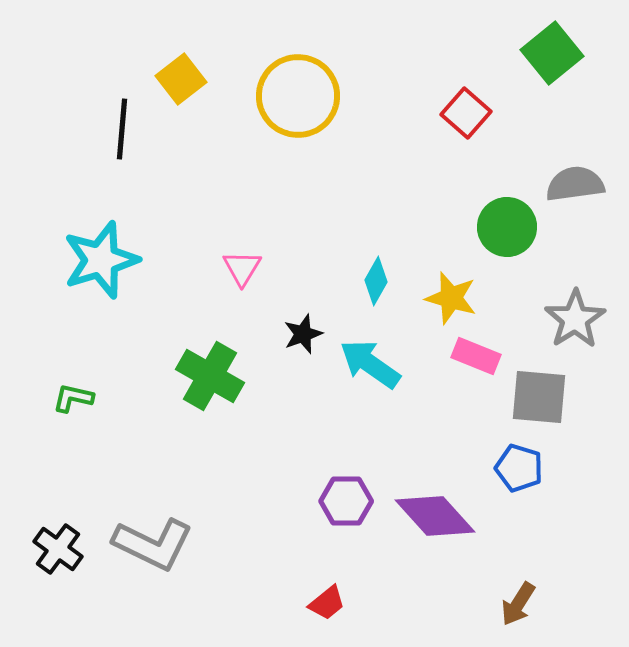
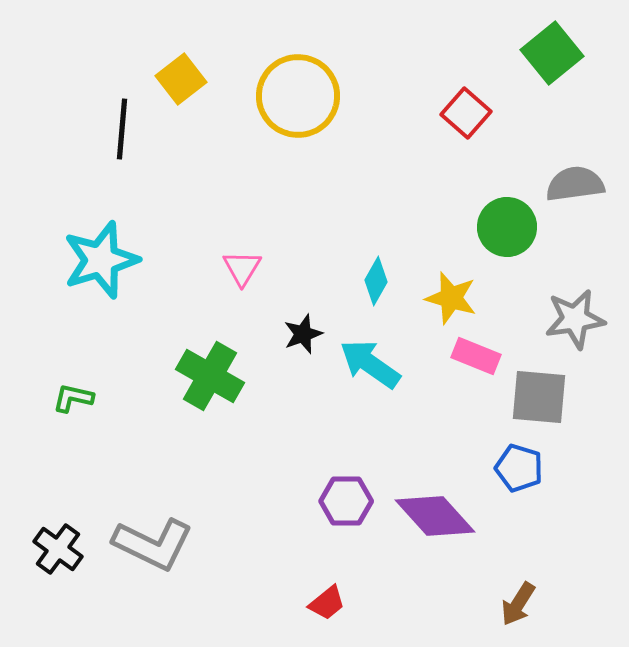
gray star: rotated 24 degrees clockwise
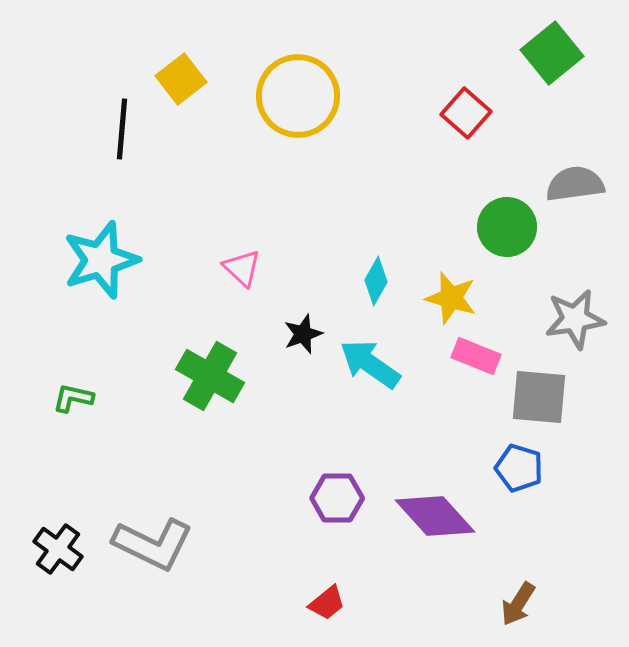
pink triangle: rotated 18 degrees counterclockwise
purple hexagon: moved 9 px left, 3 px up
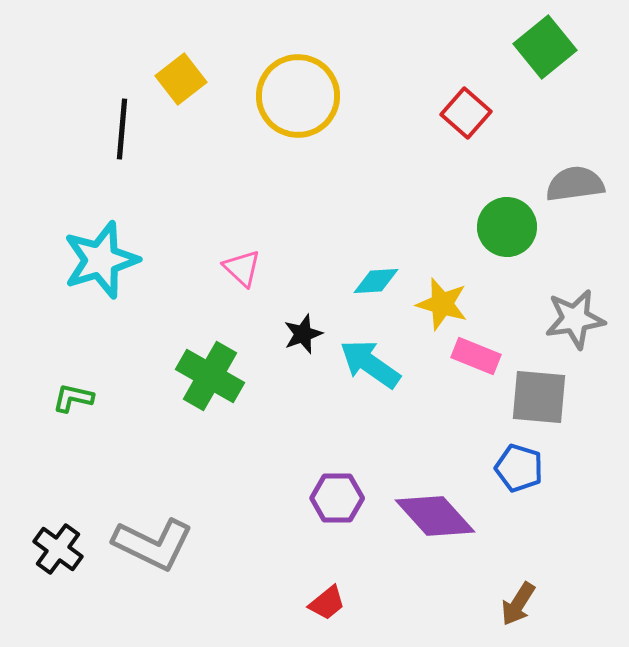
green square: moved 7 px left, 6 px up
cyan diamond: rotated 57 degrees clockwise
yellow star: moved 9 px left, 6 px down
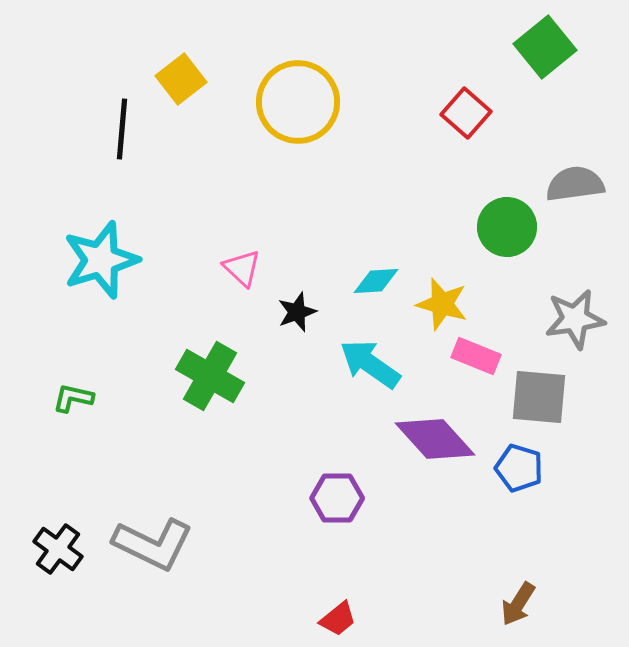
yellow circle: moved 6 px down
black star: moved 6 px left, 22 px up
purple diamond: moved 77 px up
red trapezoid: moved 11 px right, 16 px down
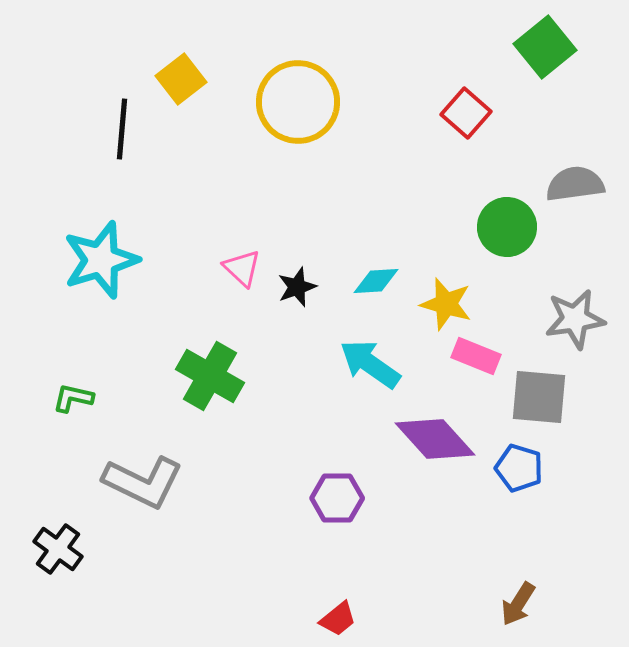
yellow star: moved 4 px right
black star: moved 25 px up
gray L-shape: moved 10 px left, 62 px up
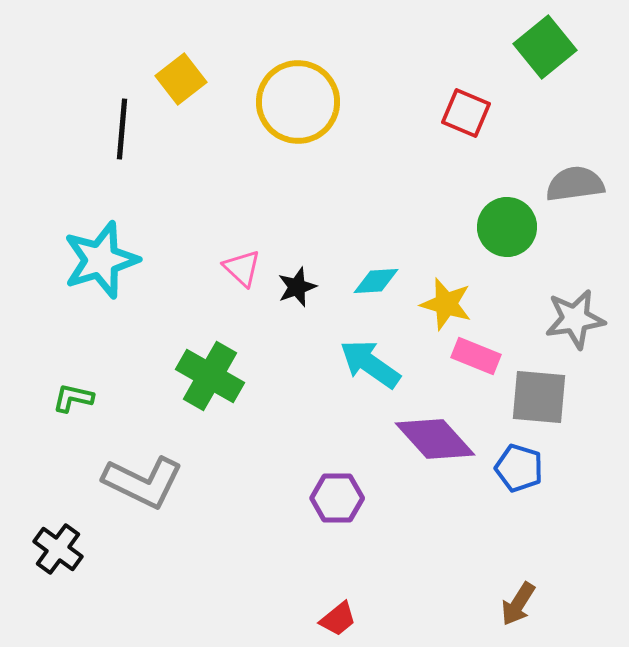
red square: rotated 18 degrees counterclockwise
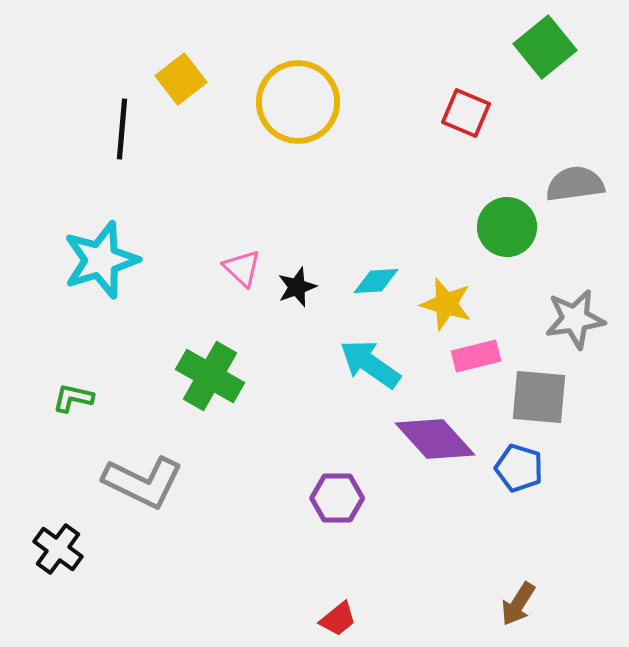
pink rectangle: rotated 36 degrees counterclockwise
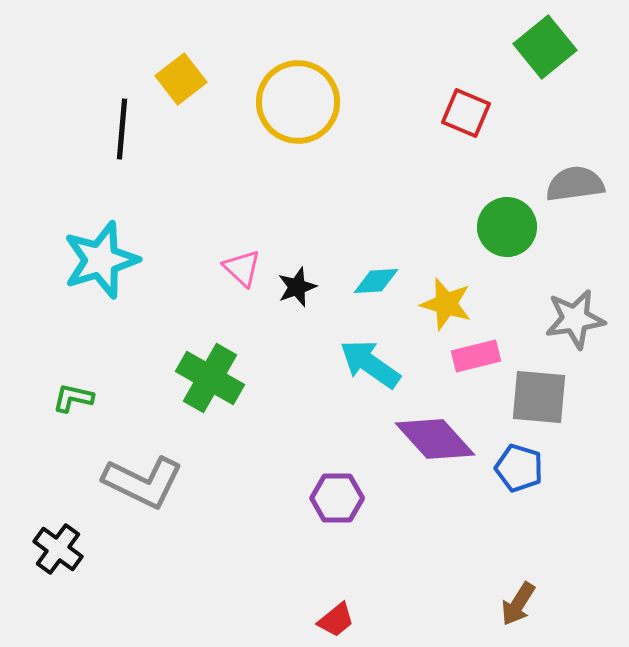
green cross: moved 2 px down
red trapezoid: moved 2 px left, 1 px down
